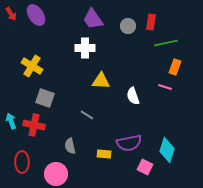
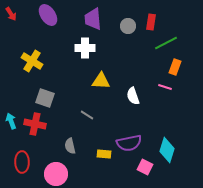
purple ellipse: moved 12 px right
purple trapezoid: rotated 30 degrees clockwise
green line: rotated 15 degrees counterclockwise
yellow cross: moved 5 px up
red cross: moved 1 px right, 1 px up
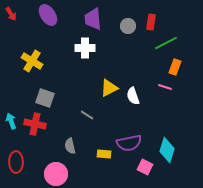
yellow triangle: moved 8 px right, 7 px down; rotated 30 degrees counterclockwise
red ellipse: moved 6 px left
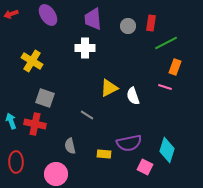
red arrow: rotated 104 degrees clockwise
red rectangle: moved 1 px down
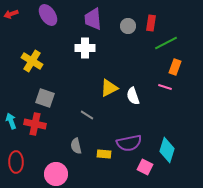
gray semicircle: moved 6 px right
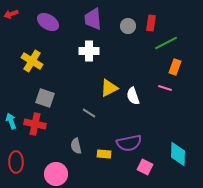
purple ellipse: moved 7 px down; rotated 25 degrees counterclockwise
white cross: moved 4 px right, 3 px down
pink line: moved 1 px down
gray line: moved 2 px right, 2 px up
cyan diamond: moved 11 px right, 4 px down; rotated 15 degrees counterclockwise
